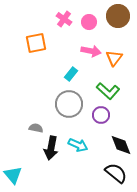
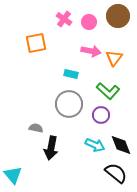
cyan rectangle: rotated 64 degrees clockwise
cyan arrow: moved 17 px right
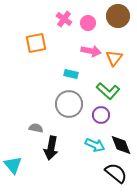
pink circle: moved 1 px left, 1 px down
cyan triangle: moved 10 px up
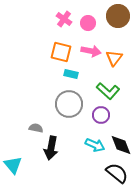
orange square: moved 25 px right, 9 px down; rotated 25 degrees clockwise
black semicircle: moved 1 px right
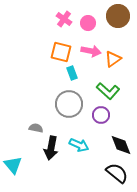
orange triangle: moved 1 px left, 1 px down; rotated 18 degrees clockwise
cyan rectangle: moved 1 px right, 1 px up; rotated 56 degrees clockwise
cyan arrow: moved 16 px left
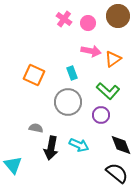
orange square: moved 27 px left, 23 px down; rotated 10 degrees clockwise
gray circle: moved 1 px left, 2 px up
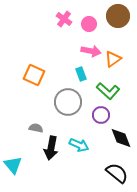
pink circle: moved 1 px right, 1 px down
cyan rectangle: moved 9 px right, 1 px down
black diamond: moved 7 px up
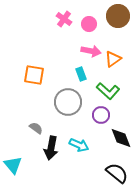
orange square: rotated 15 degrees counterclockwise
gray semicircle: rotated 24 degrees clockwise
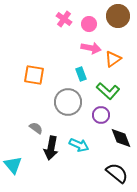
pink arrow: moved 3 px up
